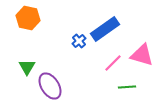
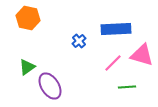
blue rectangle: moved 11 px right; rotated 32 degrees clockwise
green triangle: rotated 24 degrees clockwise
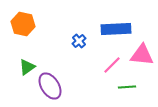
orange hexagon: moved 5 px left, 6 px down
pink triangle: rotated 10 degrees counterclockwise
pink line: moved 1 px left, 2 px down
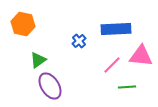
pink triangle: moved 1 px left, 1 px down
green triangle: moved 11 px right, 7 px up
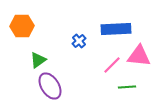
orange hexagon: moved 1 px left, 2 px down; rotated 15 degrees counterclockwise
pink triangle: moved 2 px left
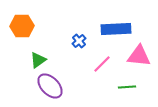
pink line: moved 10 px left, 1 px up
purple ellipse: rotated 12 degrees counterclockwise
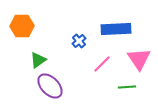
pink triangle: moved 3 px down; rotated 50 degrees clockwise
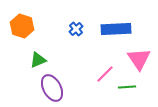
orange hexagon: rotated 20 degrees clockwise
blue cross: moved 3 px left, 12 px up
green triangle: rotated 12 degrees clockwise
pink line: moved 3 px right, 10 px down
purple ellipse: moved 2 px right, 2 px down; rotated 16 degrees clockwise
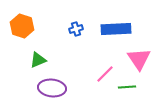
blue cross: rotated 24 degrees clockwise
purple ellipse: rotated 56 degrees counterclockwise
